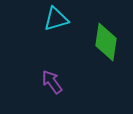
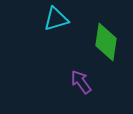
purple arrow: moved 29 px right
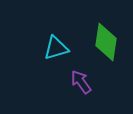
cyan triangle: moved 29 px down
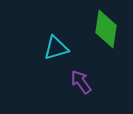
green diamond: moved 13 px up
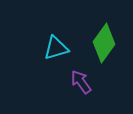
green diamond: moved 2 px left, 14 px down; rotated 27 degrees clockwise
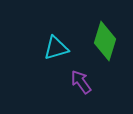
green diamond: moved 1 px right, 2 px up; rotated 18 degrees counterclockwise
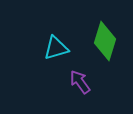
purple arrow: moved 1 px left
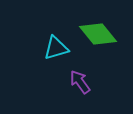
green diamond: moved 7 px left, 7 px up; rotated 57 degrees counterclockwise
